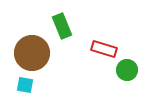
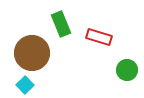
green rectangle: moved 1 px left, 2 px up
red rectangle: moved 5 px left, 12 px up
cyan square: rotated 36 degrees clockwise
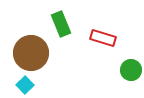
red rectangle: moved 4 px right, 1 px down
brown circle: moved 1 px left
green circle: moved 4 px right
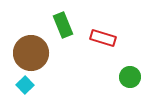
green rectangle: moved 2 px right, 1 px down
green circle: moved 1 px left, 7 px down
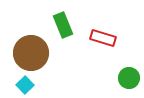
green circle: moved 1 px left, 1 px down
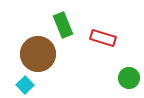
brown circle: moved 7 px right, 1 px down
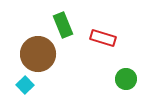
green circle: moved 3 px left, 1 px down
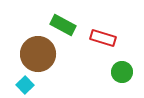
green rectangle: rotated 40 degrees counterclockwise
green circle: moved 4 px left, 7 px up
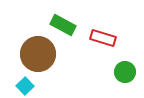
green circle: moved 3 px right
cyan square: moved 1 px down
